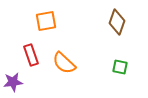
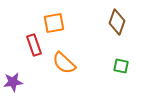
orange square: moved 8 px right, 2 px down
red rectangle: moved 3 px right, 10 px up
green square: moved 1 px right, 1 px up
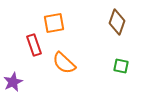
purple star: rotated 18 degrees counterclockwise
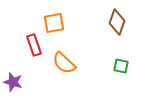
purple star: rotated 30 degrees counterclockwise
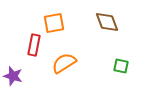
brown diamond: moved 10 px left; rotated 40 degrees counterclockwise
red rectangle: rotated 30 degrees clockwise
orange semicircle: rotated 105 degrees clockwise
purple star: moved 6 px up
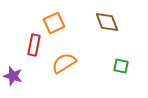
orange square: rotated 15 degrees counterclockwise
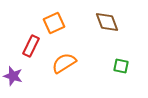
red rectangle: moved 3 px left, 1 px down; rotated 15 degrees clockwise
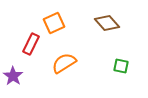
brown diamond: moved 1 px down; rotated 20 degrees counterclockwise
red rectangle: moved 2 px up
purple star: rotated 18 degrees clockwise
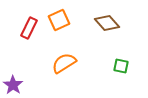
orange square: moved 5 px right, 3 px up
red rectangle: moved 2 px left, 16 px up
purple star: moved 9 px down
